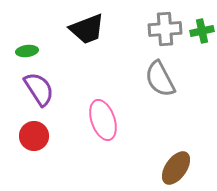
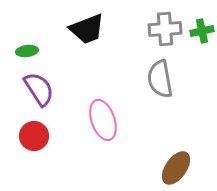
gray semicircle: rotated 18 degrees clockwise
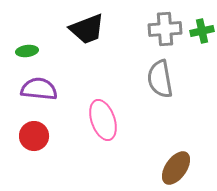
purple semicircle: rotated 51 degrees counterclockwise
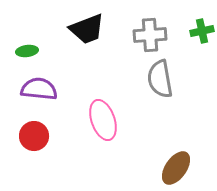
gray cross: moved 15 px left, 6 px down
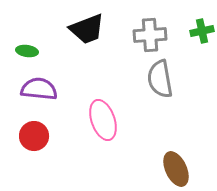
green ellipse: rotated 15 degrees clockwise
brown ellipse: moved 1 px down; rotated 60 degrees counterclockwise
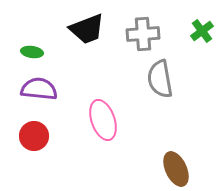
green cross: rotated 25 degrees counterclockwise
gray cross: moved 7 px left, 1 px up
green ellipse: moved 5 px right, 1 px down
